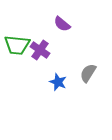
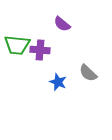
purple cross: rotated 30 degrees counterclockwise
gray semicircle: rotated 78 degrees counterclockwise
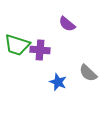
purple semicircle: moved 5 px right
green trapezoid: rotated 12 degrees clockwise
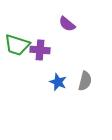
gray semicircle: moved 3 px left, 8 px down; rotated 120 degrees counterclockwise
